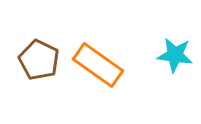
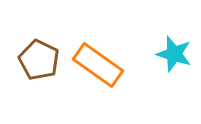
cyan star: moved 1 px left, 1 px up; rotated 9 degrees clockwise
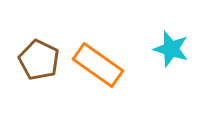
cyan star: moved 3 px left, 5 px up
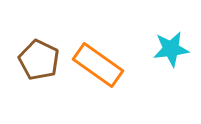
cyan star: rotated 24 degrees counterclockwise
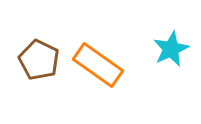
cyan star: rotated 18 degrees counterclockwise
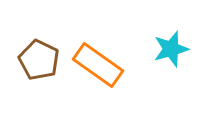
cyan star: rotated 9 degrees clockwise
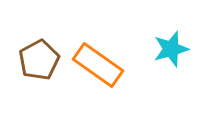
brown pentagon: rotated 18 degrees clockwise
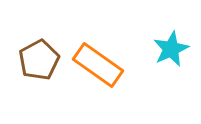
cyan star: rotated 9 degrees counterclockwise
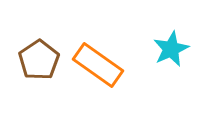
brown pentagon: rotated 6 degrees counterclockwise
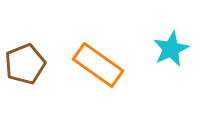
brown pentagon: moved 14 px left, 4 px down; rotated 12 degrees clockwise
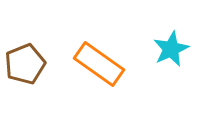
orange rectangle: moved 1 px right, 1 px up
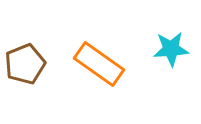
cyan star: rotated 21 degrees clockwise
